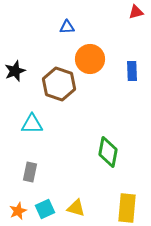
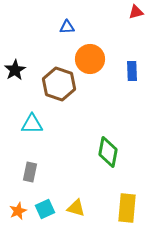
black star: moved 1 px up; rotated 10 degrees counterclockwise
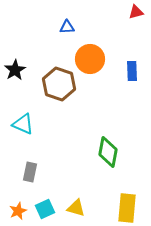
cyan triangle: moved 9 px left; rotated 25 degrees clockwise
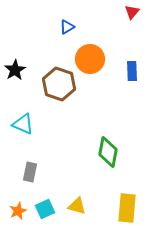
red triangle: moved 4 px left; rotated 35 degrees counterclockwise
blue triangle: rotated 28 degrees counterclockwise
yellow triangle: moved 1 px right, 2 px up
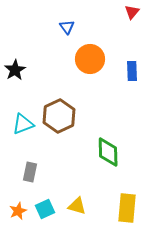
blue triangle: rotated 35 degrees counterclockwise
brown hexagon: moved 32 px down; rotated 16 degrees clockwise
cyan triangle: rotated 45 degrees counterclockwise
green diamond: rotated 12 degrees counterclockwise
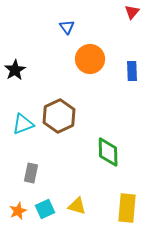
gray rectangle: moved 1 px right, 1 px down
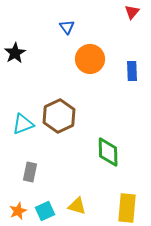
black star: moved 17 px up
gray rectangle: moved 1 px left, 1 px up
cyan square: moved 2 px down
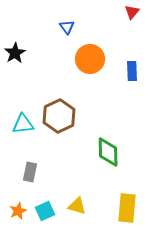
cyan triangle: rotated 15 degrees clockwise
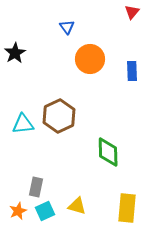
gray rectangle: moved 6 px right, 15 px down
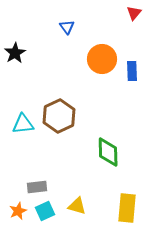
red triangle: moved 2 px right, 1 px down
orange circle: moved 12 px right
gray rectangle: moved 1 px right; rotated 72 degrees clockwise
